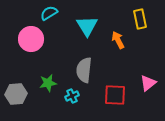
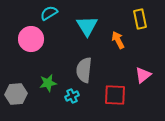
pink triangle: moved 5 px left, 8 px up
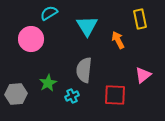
green star: rotated 18 degrees counterclockwise
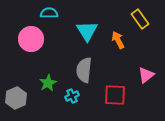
cyan semicircle: rotated 30 degrees clockwise
yellow rectangle: rotated 24 degrees counterclockwise
cyan triangle: moved 5 px down
pink triangle: moved 3 px right
gray hexagon: moved 4 px down; rotated 20 degrees counterclockwise
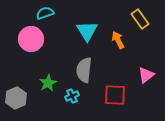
cyan semicircle: moved 4 px left; rotated 18 degrees counterclockwise
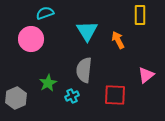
yellow rectangle: moved 4 px up; rotated 36 degrees clockwise
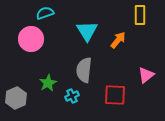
orange arrow: rotated 66 degrees clockwise
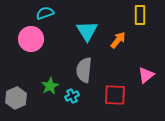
green star: moved 2 px right, 3 px down
